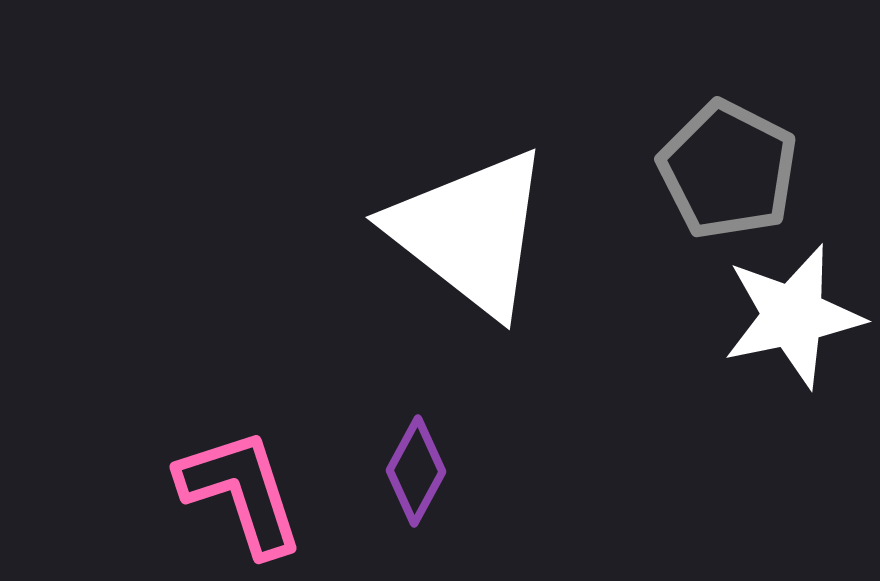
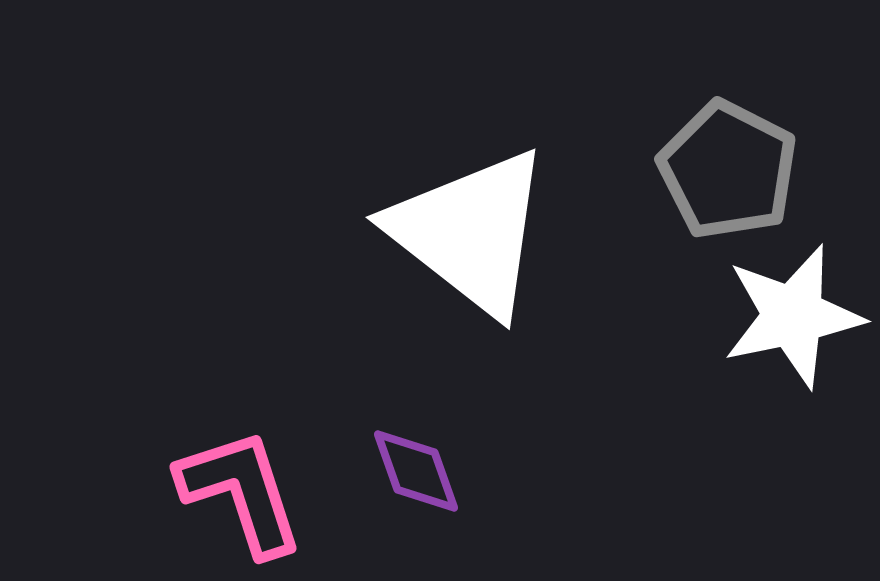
purple diamond: rotated 48 degrees counterclockwise
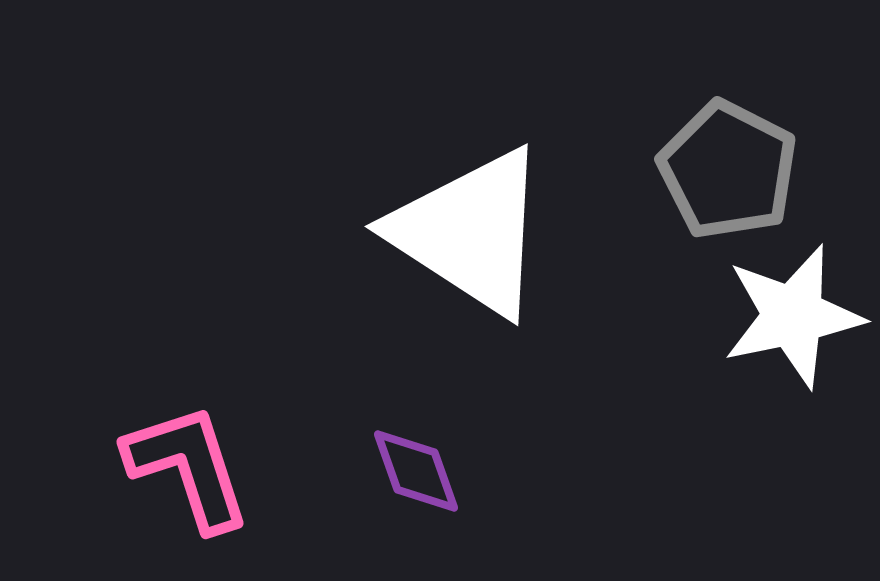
white triangle: rotated 5 degrees counterclockwise
pink L-shape: moved 53 px left, 25 px up
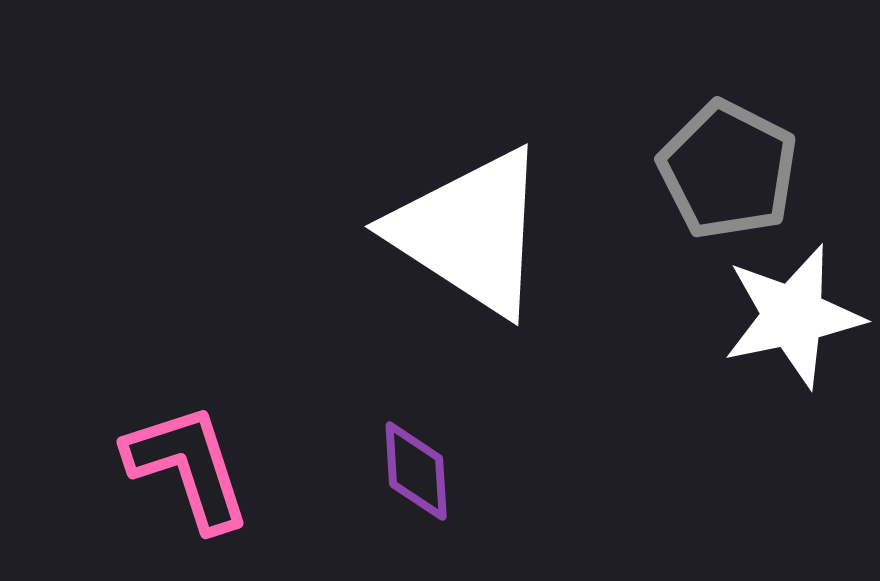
purple diamond: rotated 16 degrees clockwise
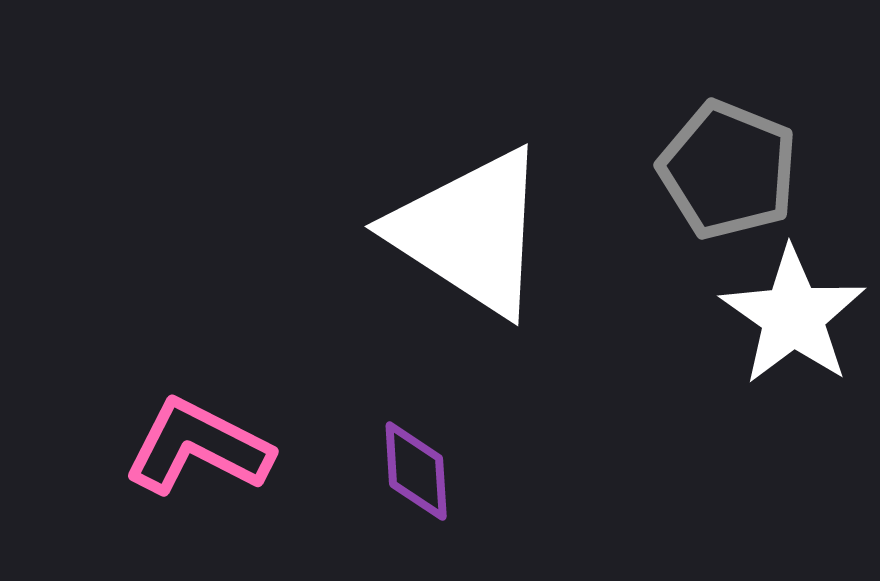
gray pentagon: rotated 5 degrees counterclockwise
white star: rotated 25 degrees counterclockwise
pink L-shape: moved 10 px right, 20 px up; rotated 45 degrees counterclockwise
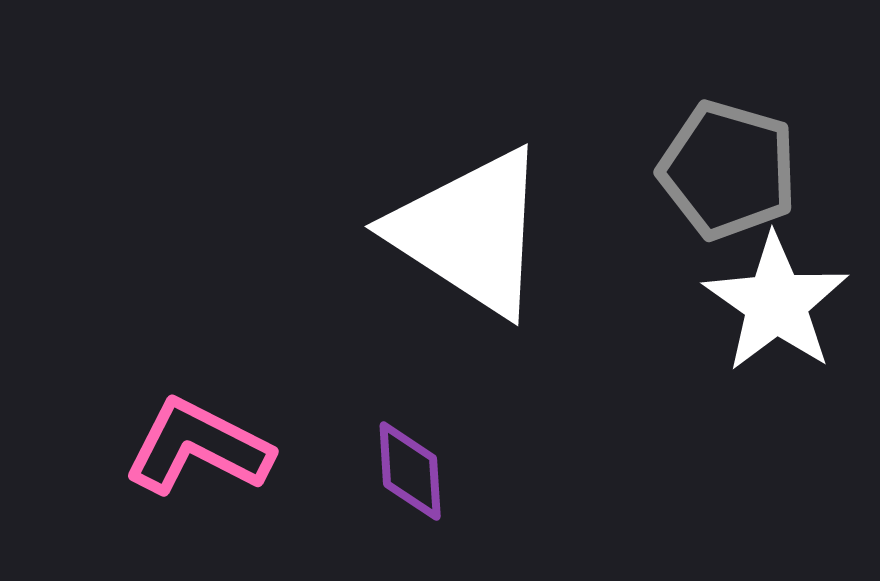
gray pentagon: rotated 6 degrees counterclockwise
white star: moved 17 px left, 13 px up
purple diamond: moved 6 px left
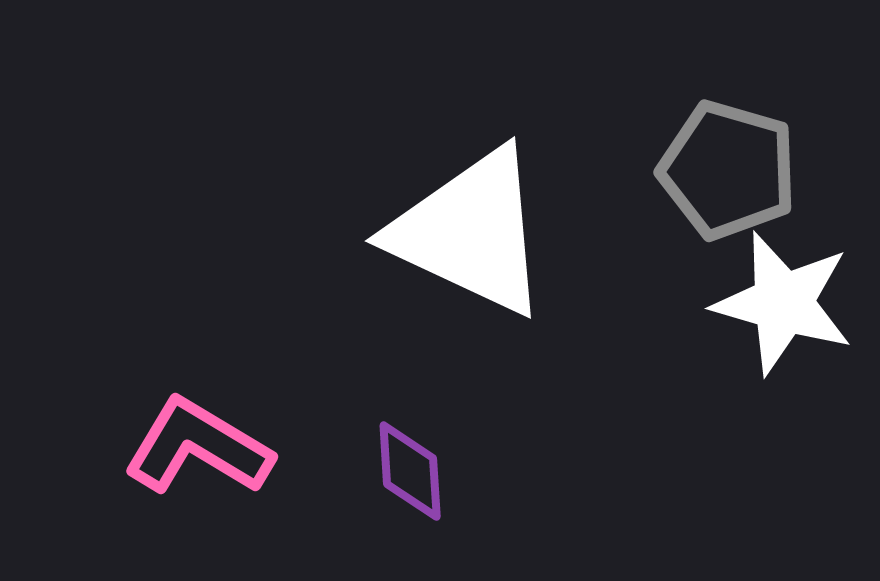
white triangle: rotated 8 degrees counterclockwise
white star: moved 7 px right; rotated 19 degrees counterclockwise
pink L-shape: rotated 4 degrees clockwise
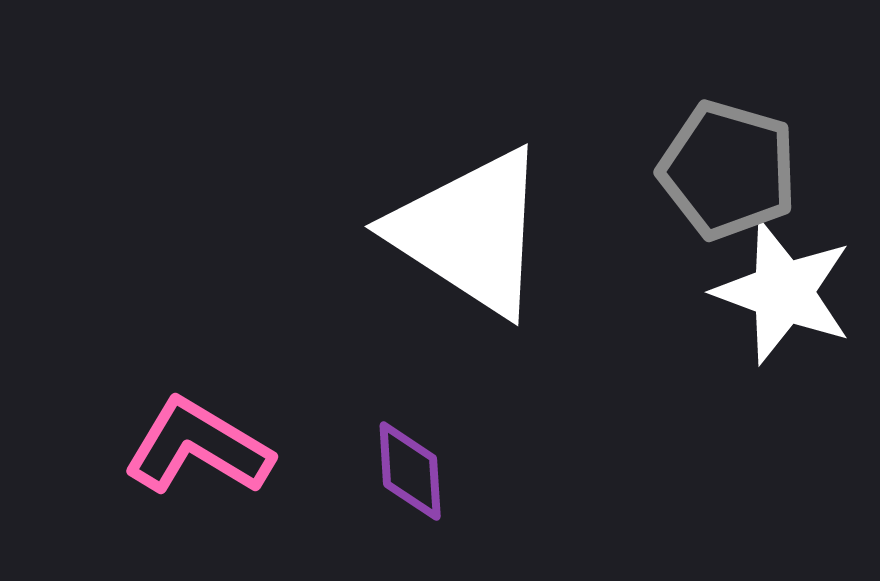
white triangle: rotated 8 degrees clockwise
white star: moved 11 px up; rotated 4 degrees clockwise
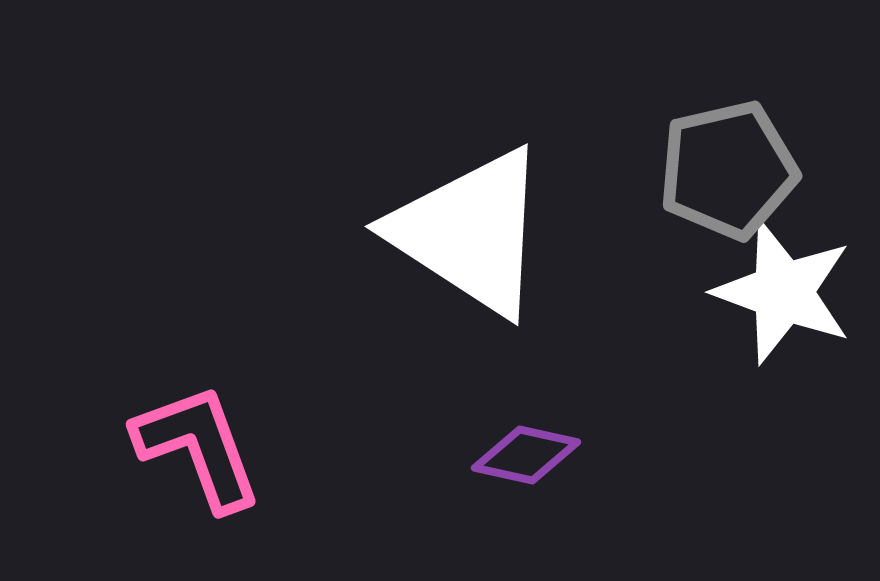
gray pentagon: rotated 29 degrees counterclockwise
pink L-shape: rotated 39 degrees clockwise
purple diamond: moved 116 px right, 16 px up; rotated 74 degrees counterclockwise
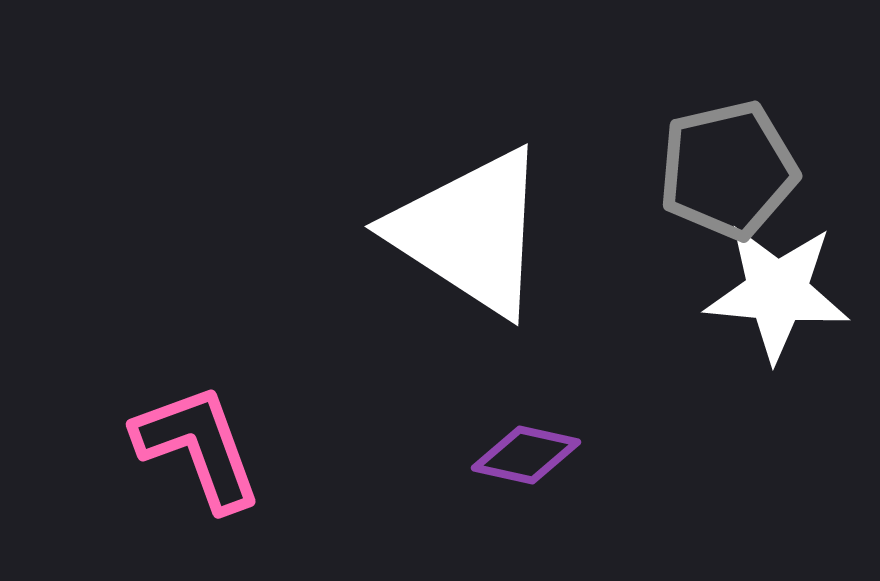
white star: moved 6 px left; rotated 15 degrees counterclockwise
